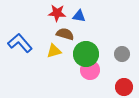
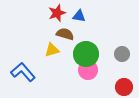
red star: rotated 24 degrees counterclockwise
blue L-shape: moved 3 px right, 29 px down
yellow triangle: moved 2 px left, 1 px up
pink circle: moved 2 px left
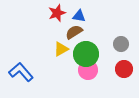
brown semicircle: moved 9 px right, 2 px up; rotated 48 degrees counterclockwise
yellow triangle: moved 9 px right, 1 px up; rotated 14 degrees counterclockwise
gray circle: moved 1 px left, 10 px up
blue L-shape: moved 2 px left
red circle: moved 18 px up
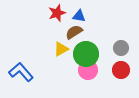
gray circle: moved 4 px down
red circle: moved 3 px left, 1 px down
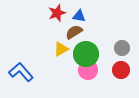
gray circle: moved 1 px right
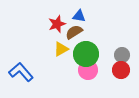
red star: moved 11 px down
gray circle: moved 7 px down
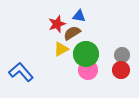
brown semicircle: moved 2 px left, 1 px down
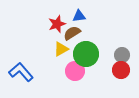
blue triangle: rotated 16 degrees counterclockwise
pink circle: moved 13 px left, 1 px down
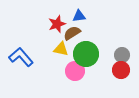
yellow triangle: rotated 42 degrees clockwise
blue L-shape: moved 15 px up
